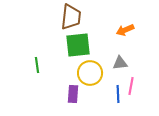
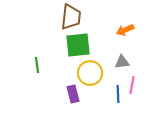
gray triangle: moved 2 px right, 1 px up
pink line: moved 1 px right, 1 px up
purple rectangle: rotated 18 degrees counterclockwise
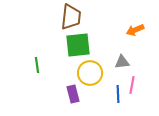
orange arrow: moved 10 px right
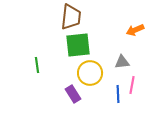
purple rectangle: rotated 18 degrees counterclockwise
